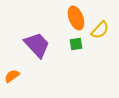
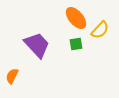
orange ellipse: rotated 20 degrees counterclockwise
orange semicircle: rotated 28 degrees counterclockwise
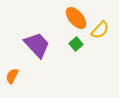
green square: rotated 32 degrees counterclockwise
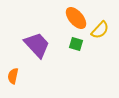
green square: rotated 32 degrees counterclockwise
orange semicircle: moved 1 px right; rotated 14 degrees counterclockwise
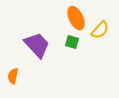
orange ellipse: rotated 15 degrees clockwise
green square: moved 4 px left, 2 px up
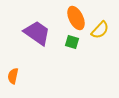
purple trapezoid: moved 12 px up; rotated 12 degrees counterclockwise
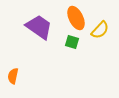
purple trapezoid: moved 2 px right, 6 px up
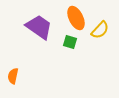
green square: moved 2 px left
